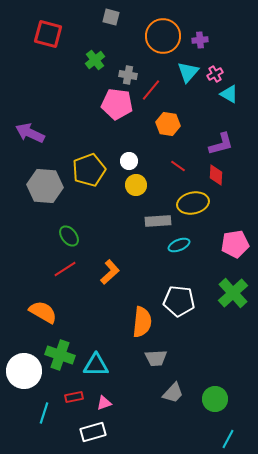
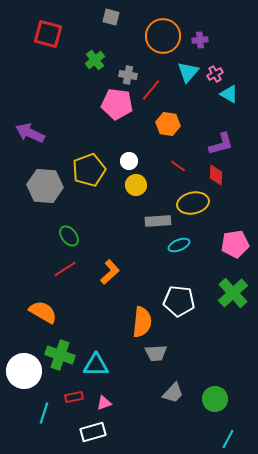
gray trapezoid at (156, 358): moved 5 px up
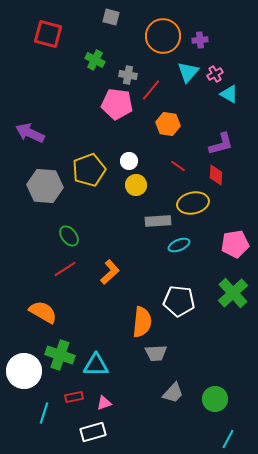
green cross at (95, 60): rotated 24 degrees counterclockwise
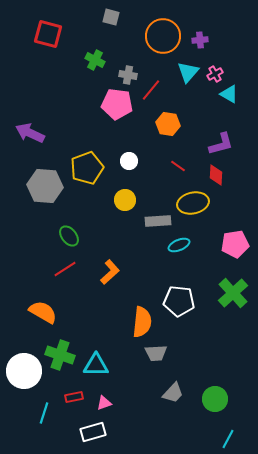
yellow pentagon at (89, 170): moved 2 px left, 2 px up
yellow circle at (136, 185): moved 11 px left, 15 px down
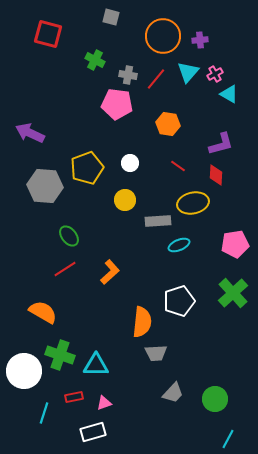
red line at (151, 90): moved 5 px right, 11 px up
white circle at (129, 161): moved 1 px right, 2 px down
white pentagon at (179, 301): rotated 24 degrees counterclockwise
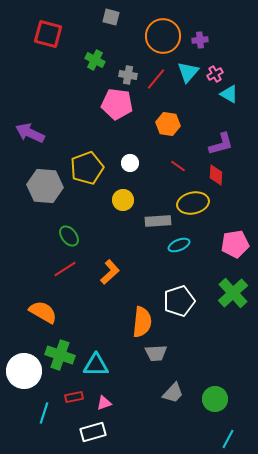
yellow circle at (125, 200): moved 2 px left
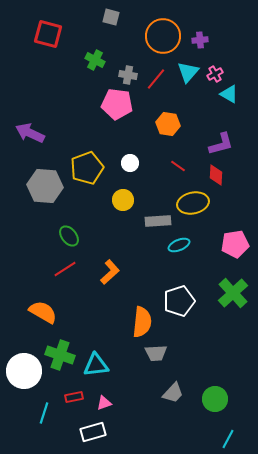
cyan triangle at (96, 365): rotated 8 degrees counterclockwise
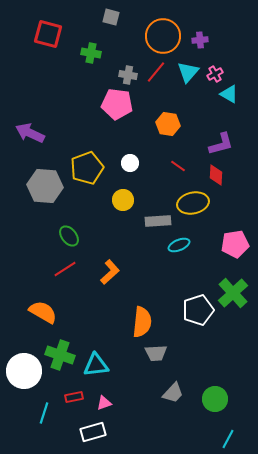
green cross at (95, 60): moved 4 px left, 7 px up; rotated 18 degrees counterclockwise
red line at (156, 79): moved 7 px up
white pentagon at (179, 301): moved 19 px right, 9 px down
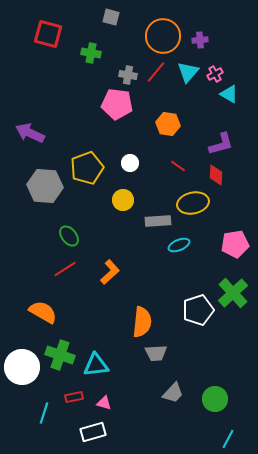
white circle at (24, 371): moved 2 px left, 4 px up
pink triangle at (104, 403): rotated 35 degrees clockwise
